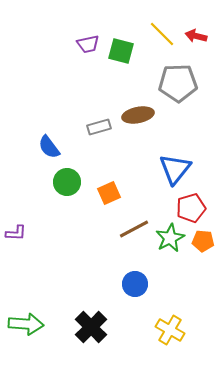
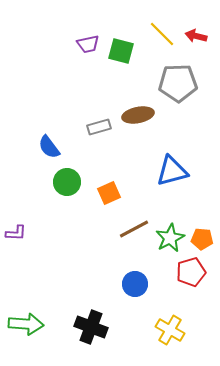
blue triangle: moved 3 px left, 2 px down; rotated 36 degrees clockwise
red pentagon: moved 64 px down
orange pentagon: moved 1 px left, 2 px up
black cross: rotated 24 degrees counterclockwise
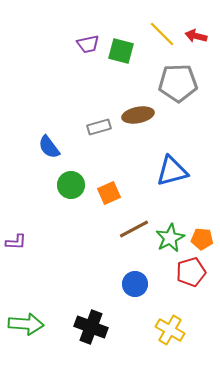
green circle: moved 4 px right, 3 px down
purple L-shape: moved 9 px down
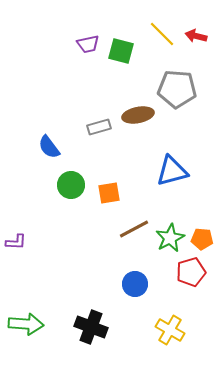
gray pentagon: moved 1 px left, 6 px down; rotated 6 degrees clockwise
orange square: rotated 15 degrees clockwise
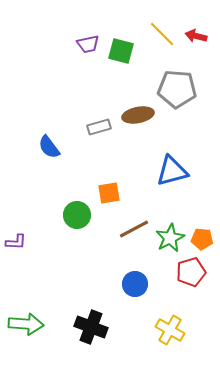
green circle: moved 6 px right, 30 px down
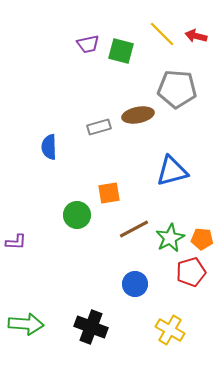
blue semicircle: rotated 35 degrees clockwise
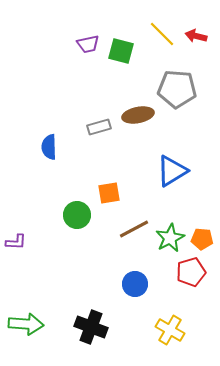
blue triangle: rotated 16 degrees counterclockwise
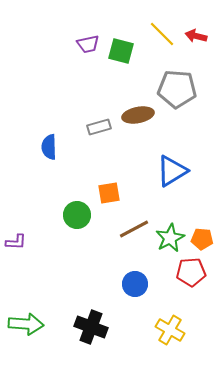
red pentagon: rotated 12 degrees clockwise
